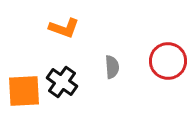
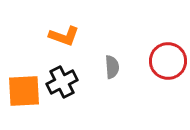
orange L-shape: moved 8 px down
black cross: rotated 28 degrees clockwise
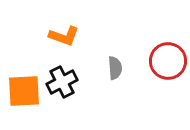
gray semicircle: moved 3 px right, 1 px down
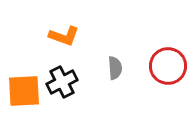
red circle: moved 5 px down
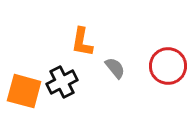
orange L-shape: moved 18 px right, 6 px down; rotated 80 degrees clockwise
gray semicircle: rotated 35 degrees counterclockwise
orange square: rotated 18 degrees clockwise
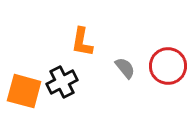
gray semicircle: moved 10 px right
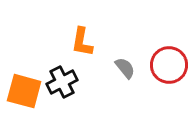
red circle: moved 1 px right, 1 px up
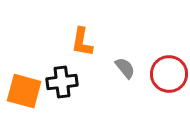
red circle: moved 9 px down
black cross: rotated 20 degrees clockwise
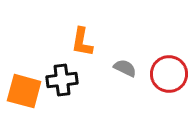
gray semicircle: rotated 25 degrees counterclockwise
black cross: moved 2 px up
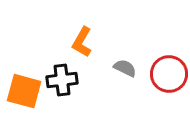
orange L-shape: rotated 20 degrees clockwise
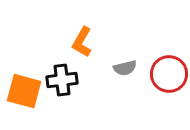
gray semicircle: rotated 140 degrees clockwise
